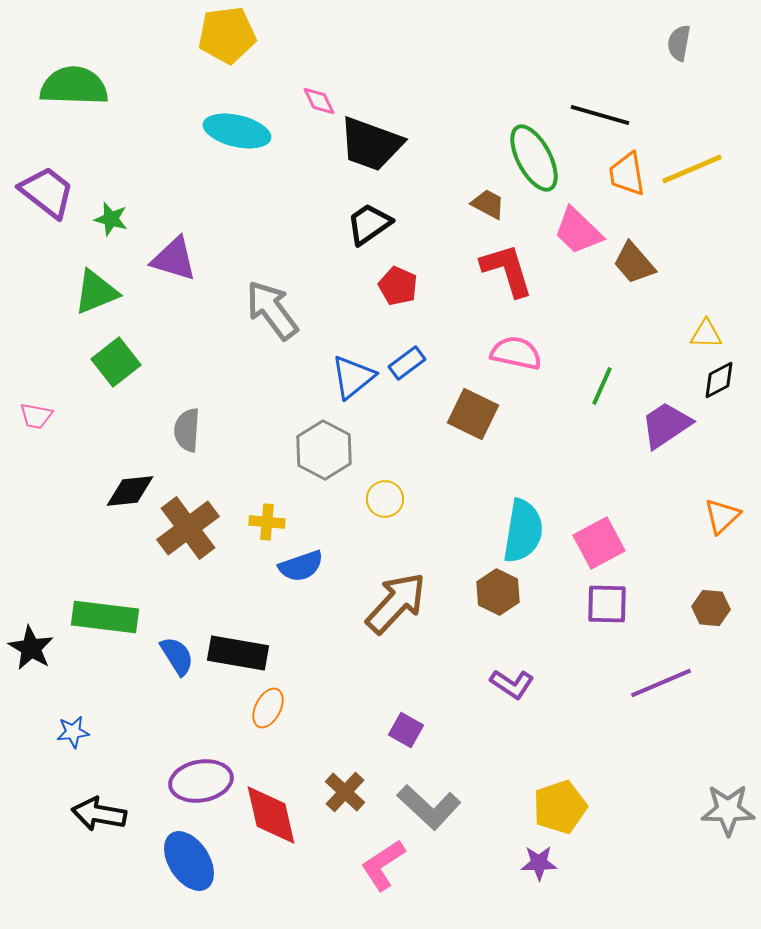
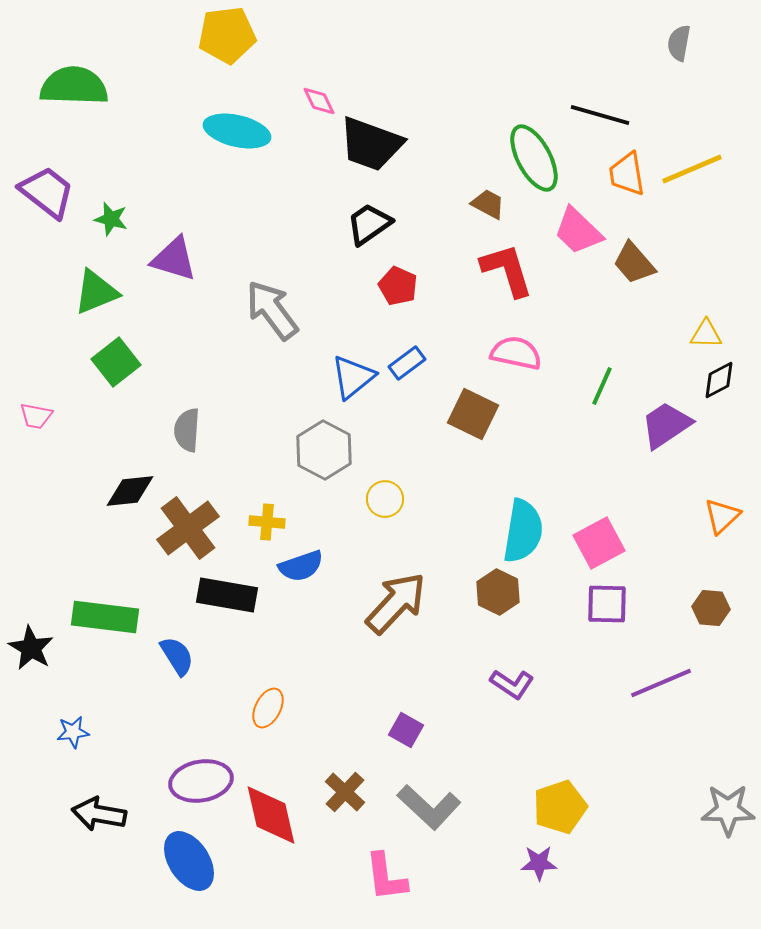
black rectangle at (238, 653): moved 11 px left, 58 px up
pink L-shape at (383, 865): moved 3 px right, 12 px down; rotated 64 degrees counterclockwise
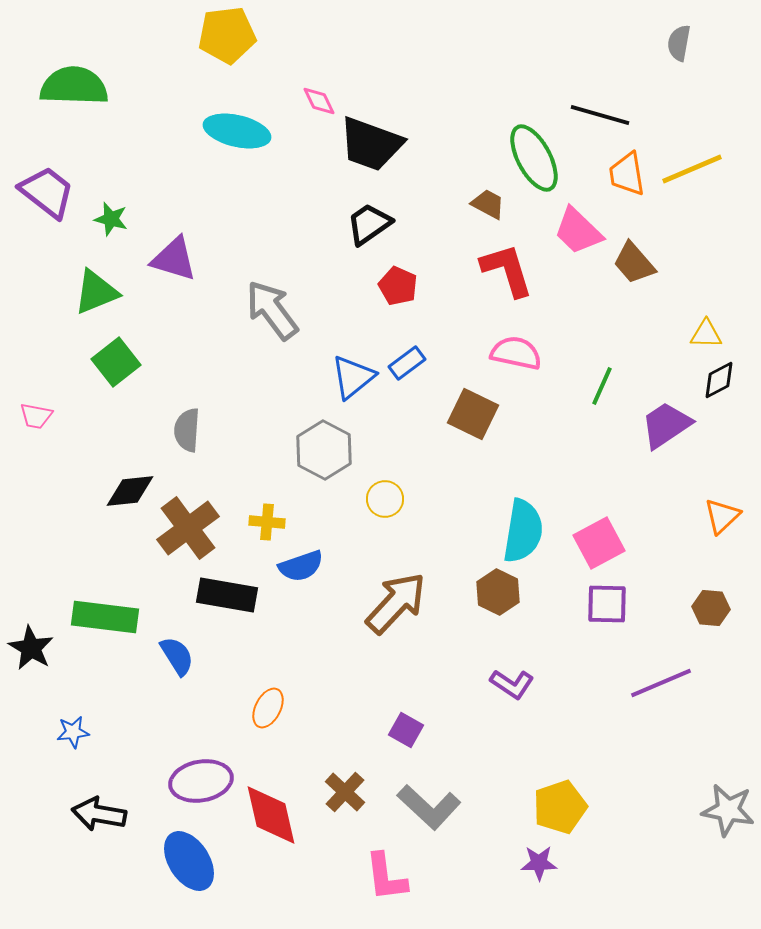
gray star at (728, 810): rotated 10 degrees clockwise
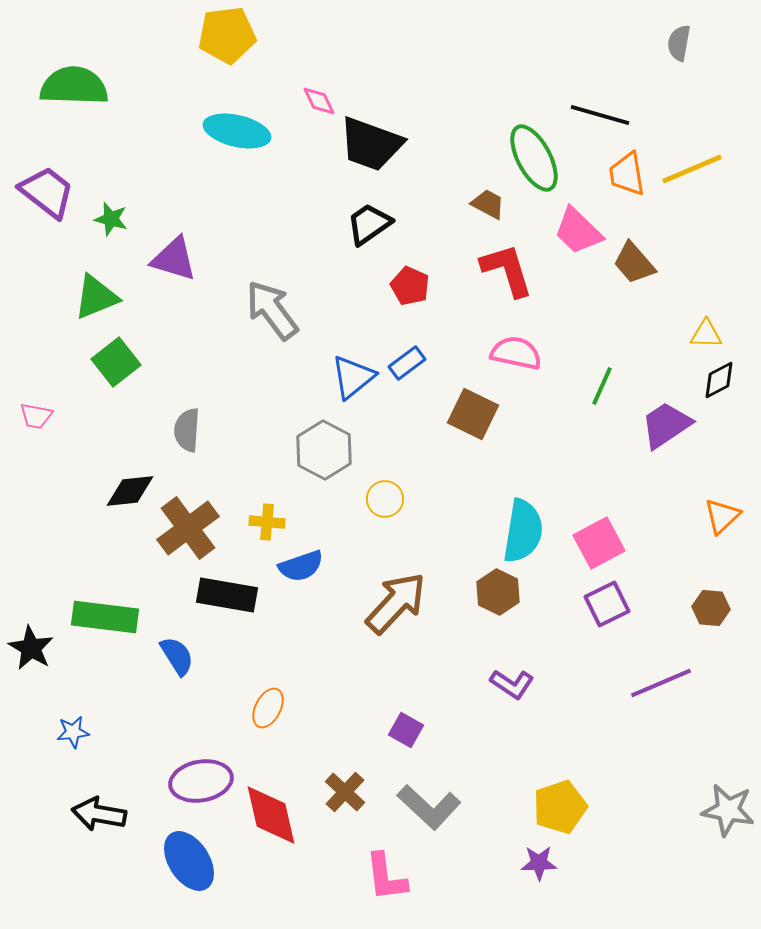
red pentagon at (398, 286): moved 12 px right
green triangle at (96, 292): moved 5 px down
purple square at (607, 604): rotated 27 degrees counterclockwise
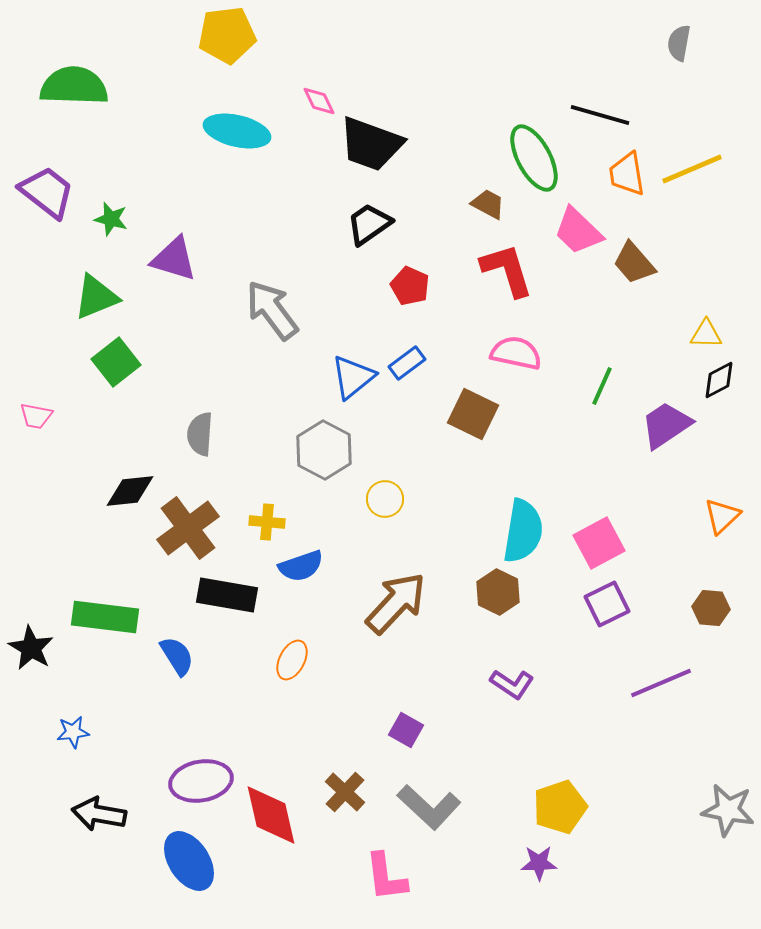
gray semicircle at (187, 430): moved 13 px right, 4 px down
orange ellipse at (268, 708): moved 24 px right, 48 px up
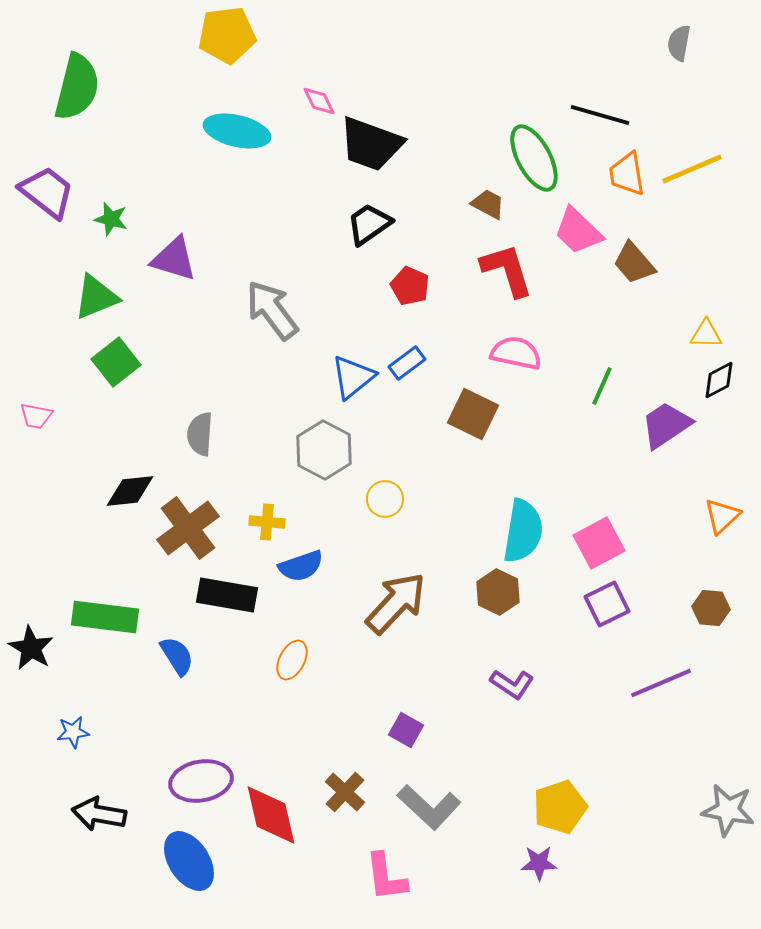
green semicircle at (74, 86): moved 3 px right, 1 px down; rotated 102 degrees clockwise
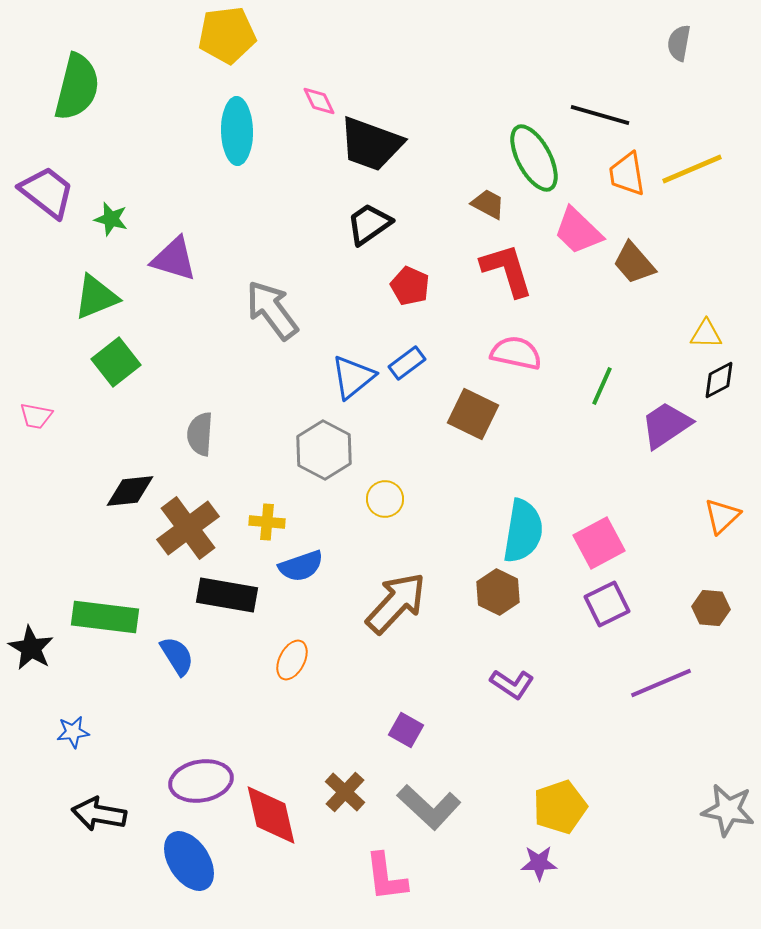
cyan ellipse at (237, 131): rotated 76 degrees clockwise
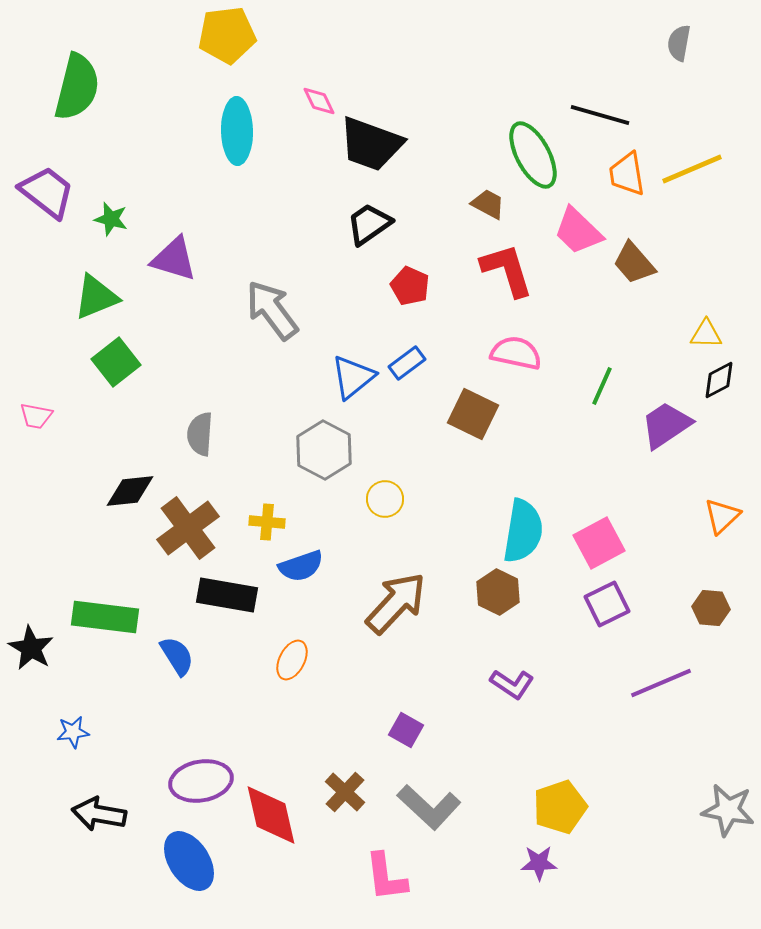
green ellipse at (534, 158): moved 1 px left, 3 px up
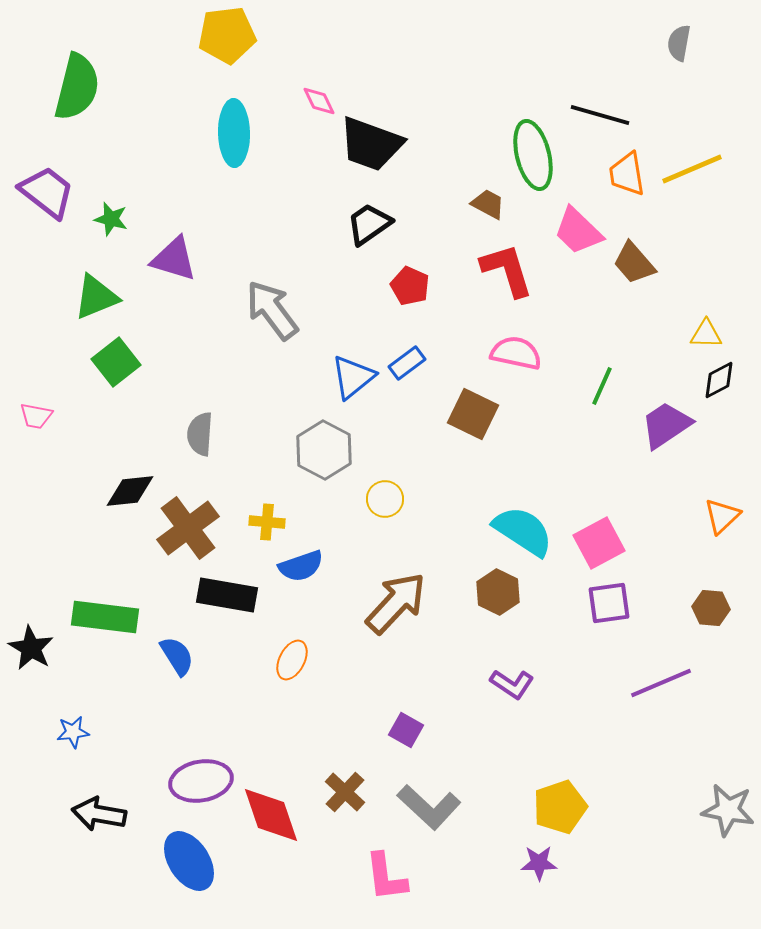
cyan ellipse at (237, 131): moved 3 px left, 2 px down
green ellipse at (533, 155): rotated 14 degrees clockwise
cyan semicircle at (523, 531): rotated 66 degrees counterclockwise
purple square at (607, 604): moved 2 px right, 1 px up; rotated 18 degrees clockwise
red diamond at (271, 815): rotated 6 degrees counterclockwise
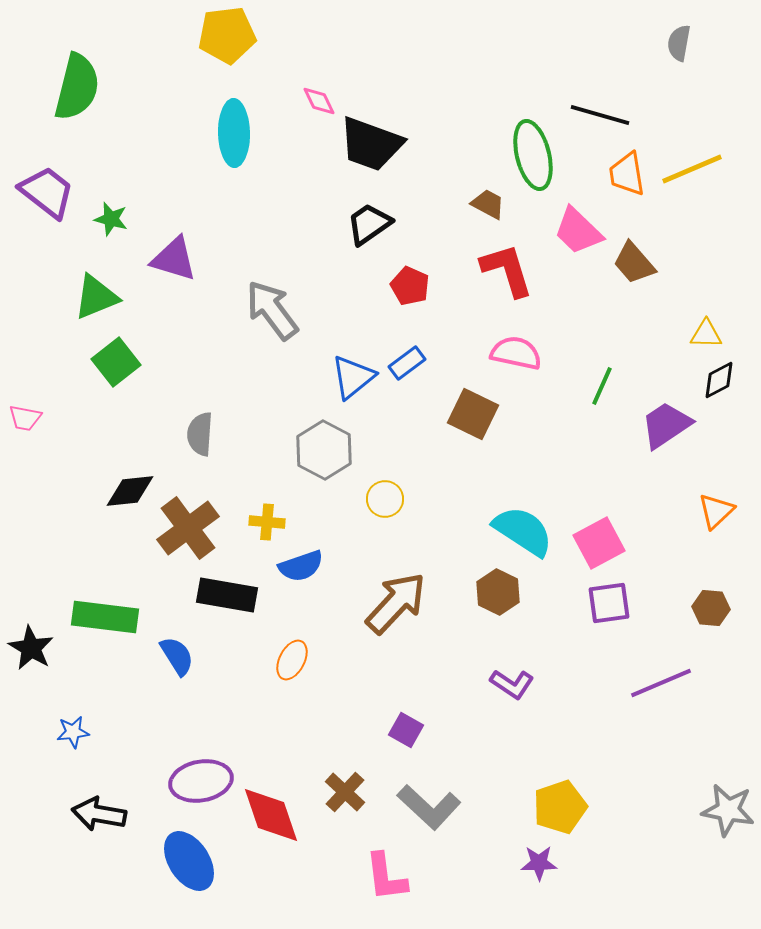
pink trapezoid at (36, 416): moved 11 px left, 2 px down
orange triangle at (722, 516): moved 6 px left, 5 px up
